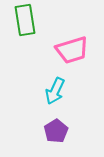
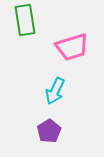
pink trapezoid: moved 3 px up
purple pentagon: moved 7 px left
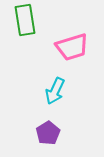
purple pentagon: moved 1 px left, 2 px down
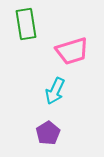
green rectangle: moved 1 px right, 4 px down
pink trapezoid: moved 4 px down
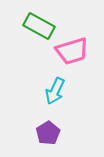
green rectangle: moved 13 px right, 2 px down; rotated 52 degrees counterclockwise
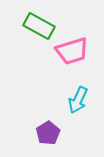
cyan arrow: moved 23 px right, 9 px down
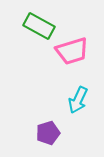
purple pentagon: rotated 15 degrees clockwise
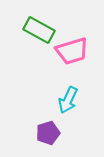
green rectangle: moved 4 px down
cyan arrow: moved 10 px left
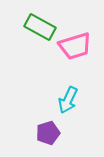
green rectangle: moved 1 px right, 3 px up
pink trapezoid: moved 3 px right, 5 px up
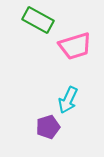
green rectangle: moved 2 px left, 7 px up
purple pentagon: moved 6 px up
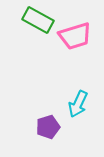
pink trapezoid: moved 10 px up
cyan arrow: moved 10 px right, 4 px down
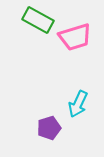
pink trapezoid: moved 1 px down
purple pentagon: moved 1 px right, 1 px down
